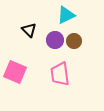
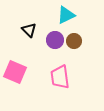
pink trapezoid: moved 3 px down
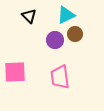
black triangle: moved 14 px up
brown circle: moved 1 px right, 7 px up
pink square: rotated 25 degrees counterclockwise
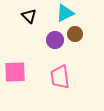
cyan triangle: moved 1 px left, 2 px up
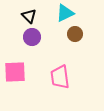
purple circle: moved 23 px left, 3 px up
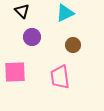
black triangle: moved 7 px left, 5 px up
brown circle: moved 2 px left, 11 px down
